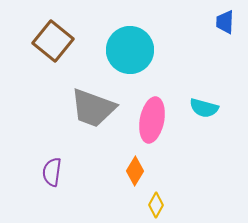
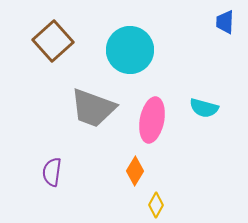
brown square: rotated 9 degrees clockwise
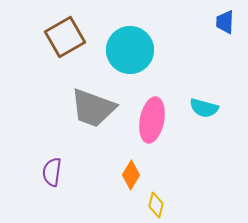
brown square: moved 12 px right, 4 px up; rotated 12 degrees clockwise
orange diamond: moved 4 px left, 4 px down
yellow diamond: rotated 15 degrees counterclockwise
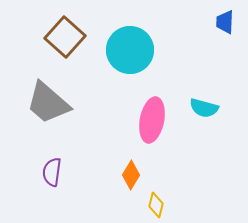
brown square: rotated 18 degrees counterclockwise
gray trapezoid: moved 45 px left, 5 px up; rotated 21 degrees clockwise
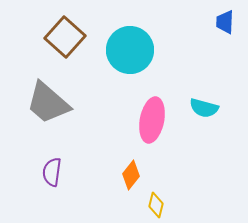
orange diamond: rotated 8 degrees clockwise
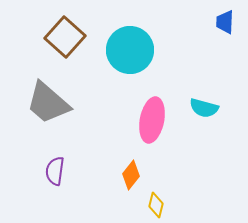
purple semicircle: moved 3 px right, 1 px up
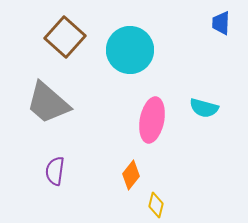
blue trapezoid: moved 4 px left, 1 px down
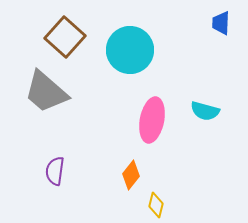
gray trapezoid: moved 2 px left, 11 px up
cyan semicircle: moved 1 px right, 3 px down
